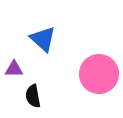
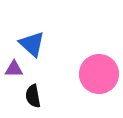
blue triangle: moved 11 px left, 5 px down
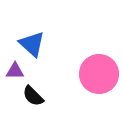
purple triangle: moved 1 px right, 2 px down
black semicircle: rotated 35 degrees counterclockwise
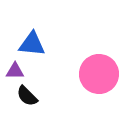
blue triangle: rotated 36 degrees counterclockwise
black semicircle: moved 6 px left
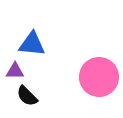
pink circle: moved 3 px down
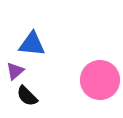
purple triangle: rotated 42 degrees counterclockwise
pink circle: moved 1 px right, 3 px down
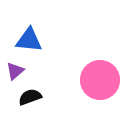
blue triangle: moved 3 px left, 4 px up
black semicircle: moved 3 px right, 1 px down; rotated 115 degrees clockwise
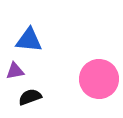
purple triangle: rotated 30 degrees clockwise
pink circle: moved 1 px left, 1 px up
